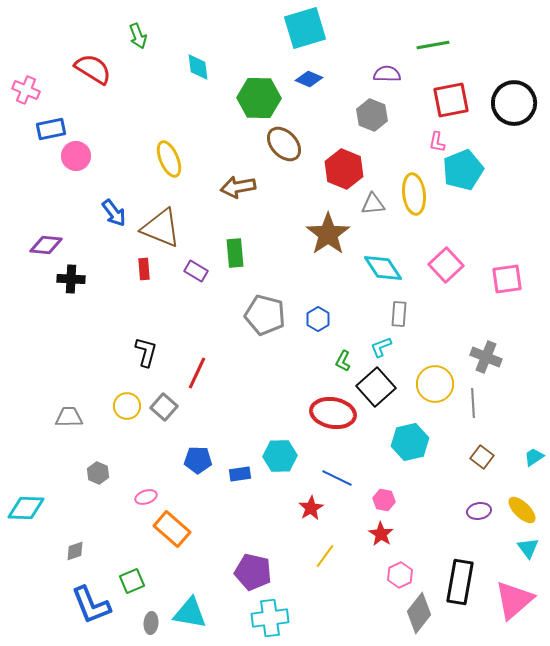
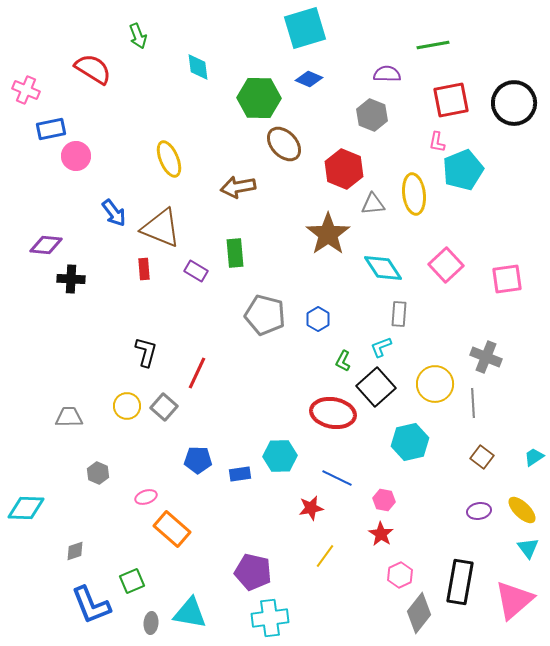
red star at (311, 508): rotated 20 degrees clockwise
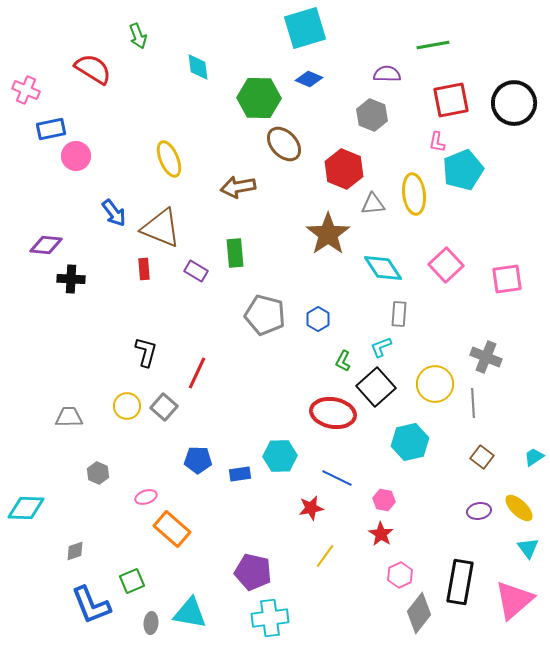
yellow ellipse at (522, 510): moved 3 px left, 2 px up
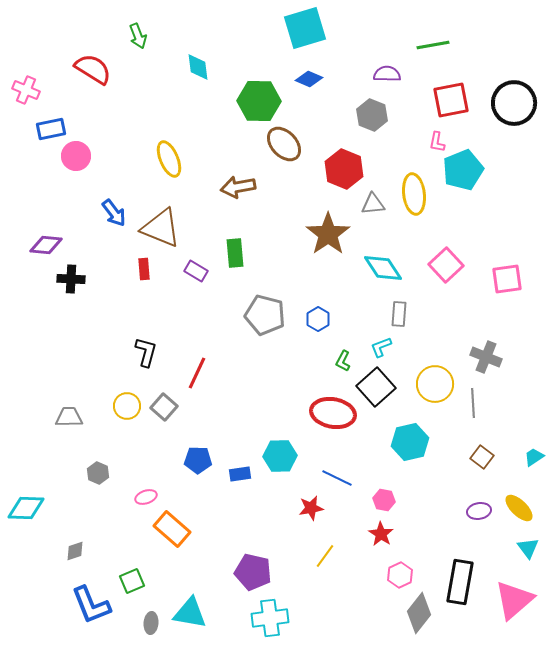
green hexagon at (259, 98): moved 3 px down
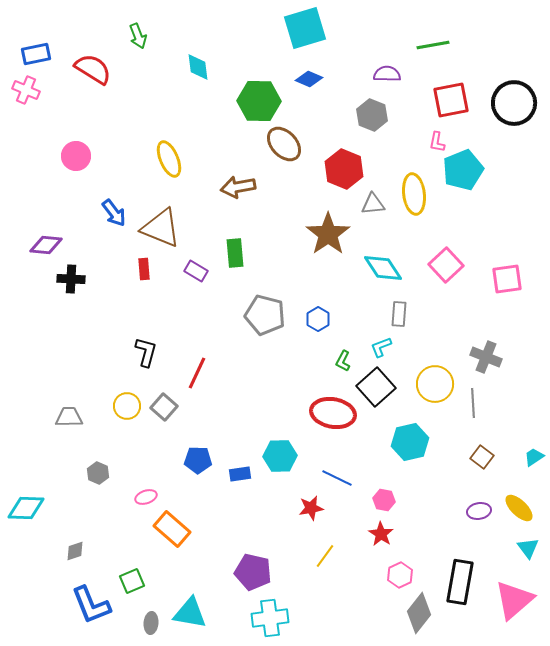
blue rectangle at (51, 129): moved 15 px left, 75 px up
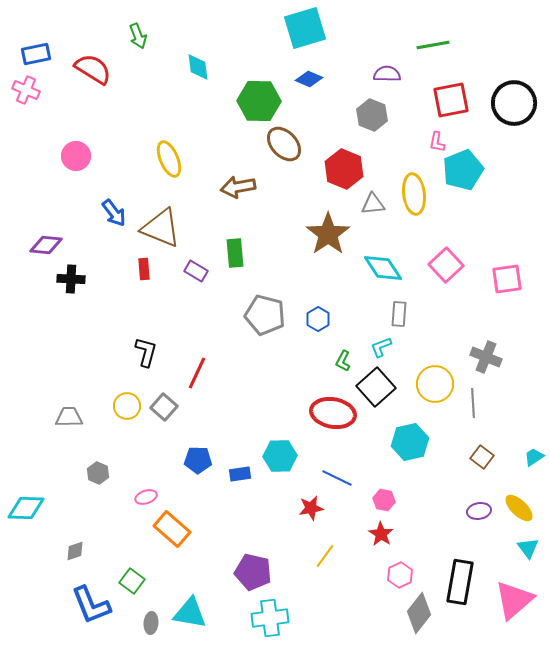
green square at (132, 581): rotated 30 degrees counterclockwise
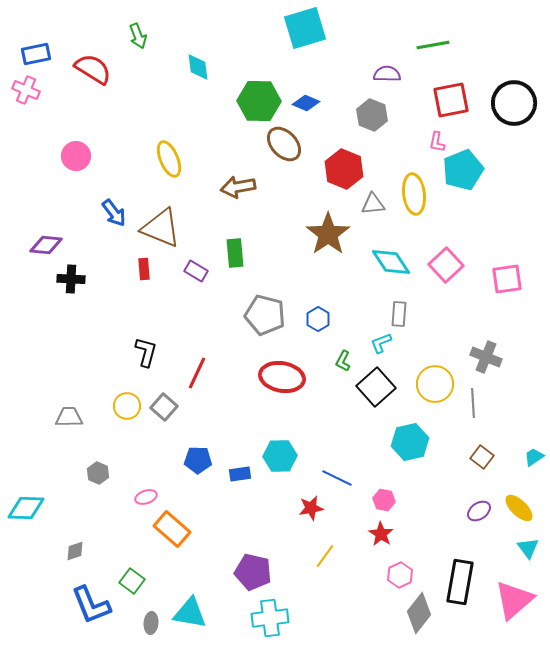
blue diamond at (309, 79): moved 3 px left, 24 px down
cyan diamond at (383, 268): moved 8 px right, 6 px up
cyan L-shape at (381, 347): moved 4 px up
red ellipse at (333, 413): moved 51 px left, 36 px up
purple ellipse at (479, 511): rotated 25 degrees counterclockwise
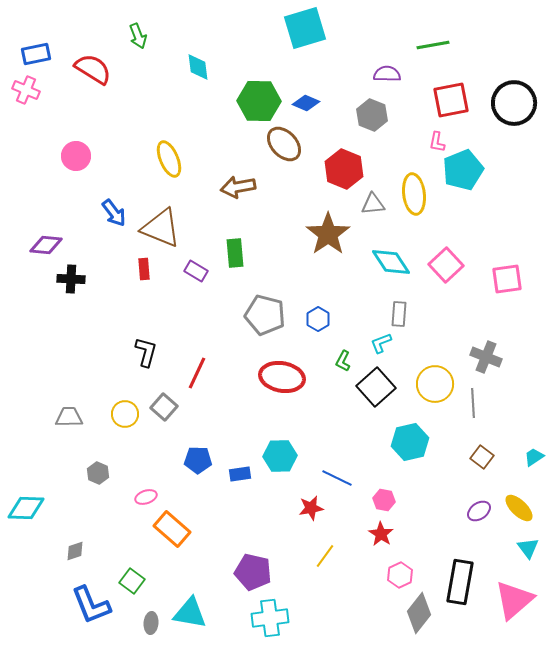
yellow circle at (127, 406): moved 2 px left, 8 px down
